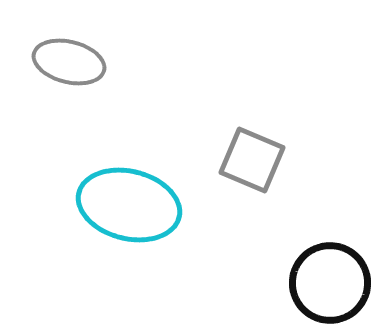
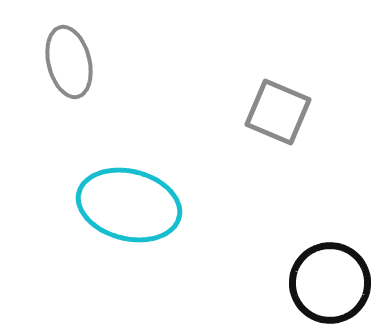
gray ellipse: rotated 62 degrees clockwise
gray square: moved 26 px right, 48 px up
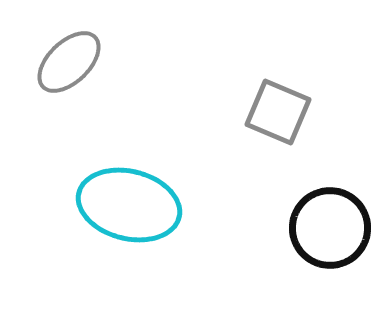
gray ellipse: rotated 60 degrees clockwise
black circle: moved 55 px up
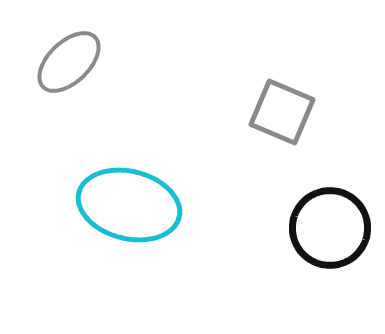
gray square: moved 4 px right
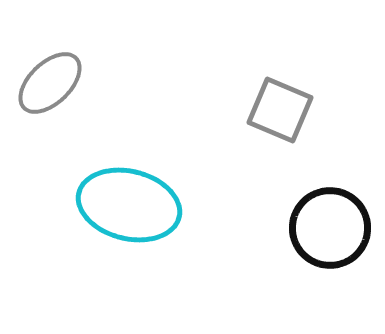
gray ellipse: moved 19 px left, 21 px down
gray square: moved 2 px left, 2 px up
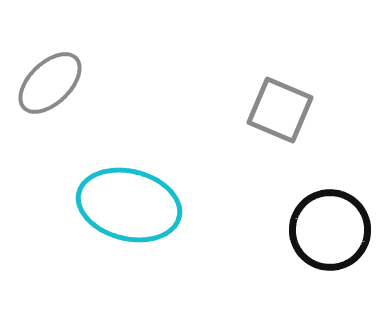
black circle: moved 2 px down
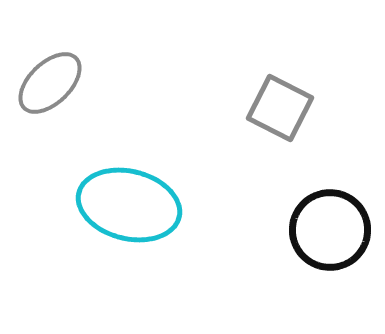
gray square: moved 2 px up; rotated 4 degrees clockwise
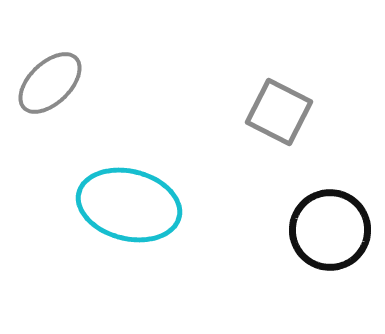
gray square: moved 1 px left, 4 px down
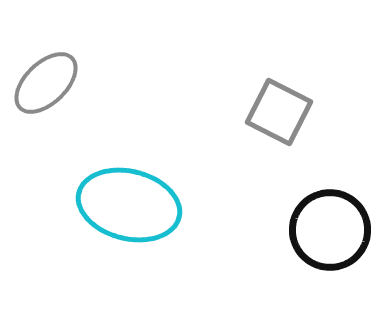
gray ellipse: moved 4 px left
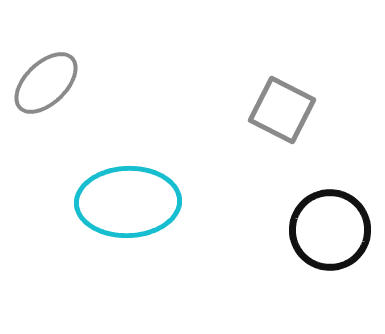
gray square: moved 3 px right, 2 px up
cyan ellipse: moved 1 px left, 3 px up; rotated 16 degrees counterclockwise
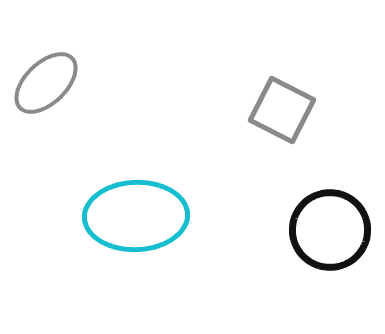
cyan ellipse: moved 8 px right, 14 px down
